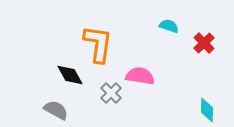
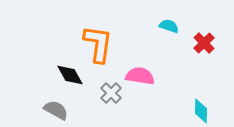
cyan diamond: moved 6 px left, 1 px down
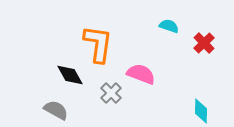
pink semicircle: moved 1 px right, 2 px up; rotated 12 degrees clockwise
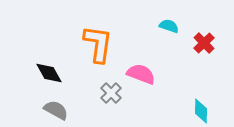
black diamond: moved 21 px left, 2 px up
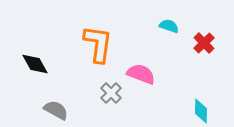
black diamond: moved 14 px left, 9 px up
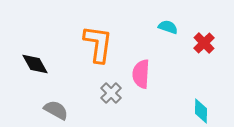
cyan semicircle: moved 1 px left, 1 px down
pink semicircle: rotated 108 degrees counterclockwise
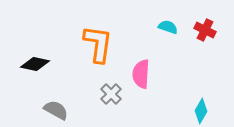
red cross: moved 1 px right, 13 px up; rotated 20 degrees counterclockwise
black diamond: rotated 48 degrees counterclockwise
gray cross: moved 1 px down
cyan diamond: rotated 30 degrees clockwise
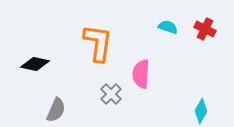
red cross: moved 1 px up
orange L-shape: moved 1 px up
gray semicircle: rotated 85 degrees clockwise
